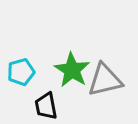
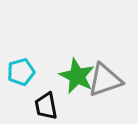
green star: moved 5 px right, 6 px down; rotated 6 degrees counterclockwise
gray triangle: rotated 6 degrees counterclockwise
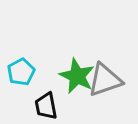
cyan pentagon: rotated 12 degrees counterclockwise
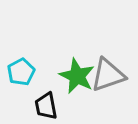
gray triangle: moved 3 px right, 5 px up
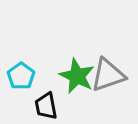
cyan pentagon: moved 4 px down; rotated 8 degrees counterclockwise
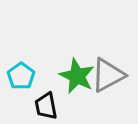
gray triangle: rotated 9 degrees counterclockwise
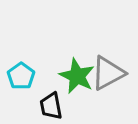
gray triangle: moved 2 px up
black trapezoid: moved 5 px right
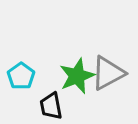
green star: rotated 24 degrees clockwise
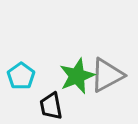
gray triangle: moved 1 px left, 2 px down
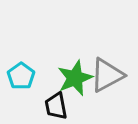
green star: moved 2 px left, 2 px down
black trapezoid: moved 5 px right
